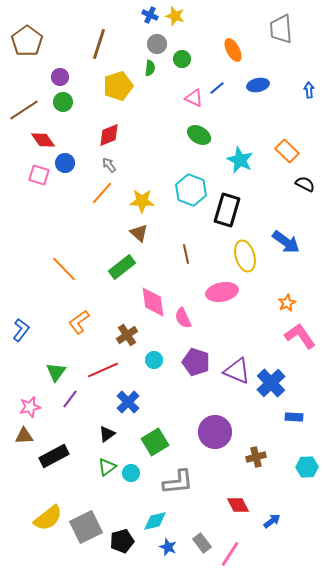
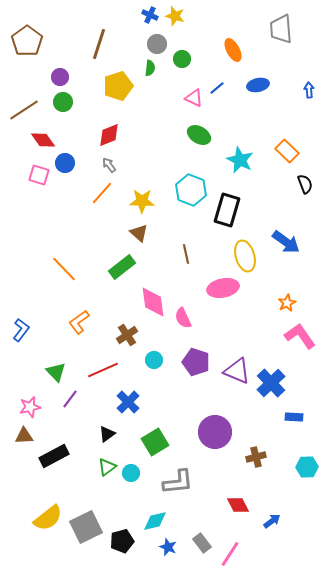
black semicircle at (305, 184): rotated 42 degrees clockwise
pink ellipse at (222, 292): moved 1 px right, 4 px up
green triangle at (56, 372): rotated 20 degrees counterclockwise
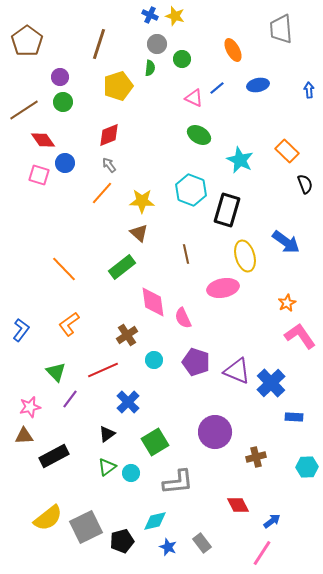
orange L-shape at (79, 322): moved 10 px left, 2 px down
pink line at (230, 554): moved 32 px right, 1 px up
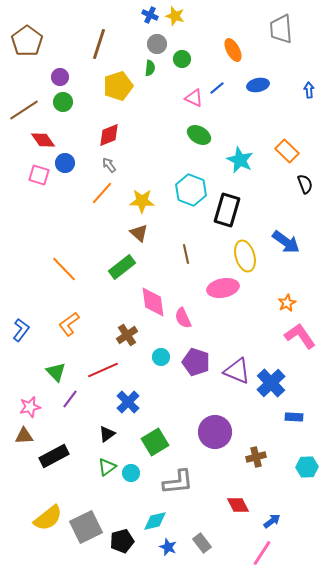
cyan circle at (154, 360): moved 7 px right, 3 px up
